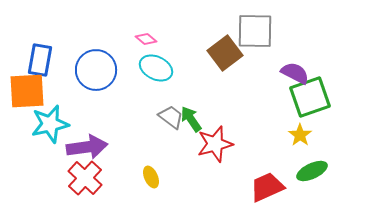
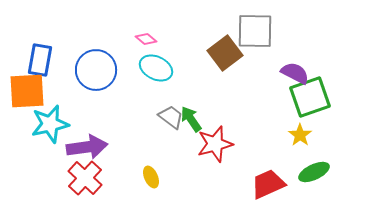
green ellipse: moved 2 px right, 1 px down
red trapezoid: moved 1 px right, 3 px up
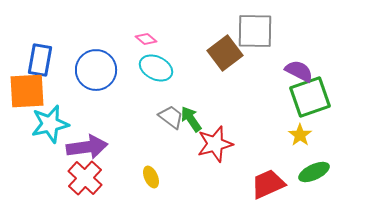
purple semicircle: moved 4 px right, 2 px up
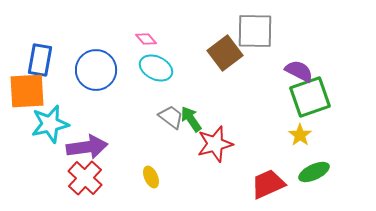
pink diamond: rotated 10 degrees clockwise
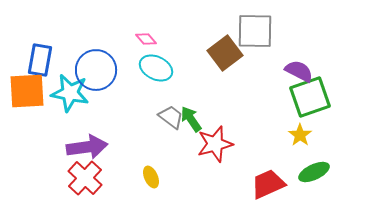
cyan star: moved 20 px right, 31 px up; rotated 24 degrees clockwise
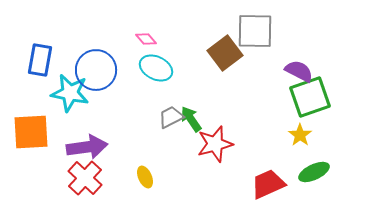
orange square: moved 4 px right, 41 px down
gray trapezoid: rotated 64 degrees counterclockwise
yellow ellipse: moved 6 px left
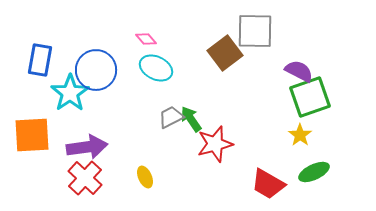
cyan star: rotated 27 degrees clockwise
orange square: moved 1 px right, 3 px down
red trapezoid: rotated 126 degrees counterclockwise
